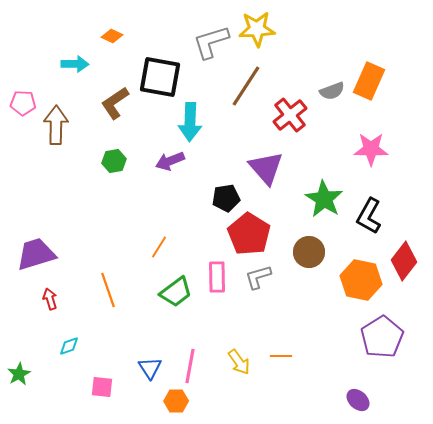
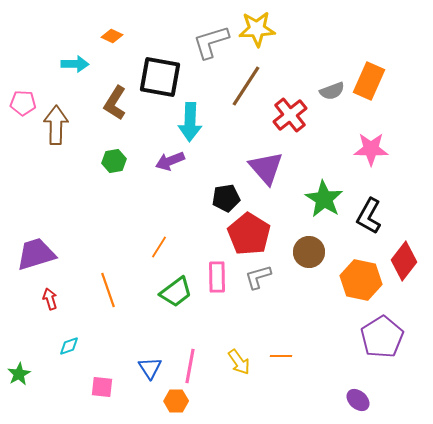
brown L-shape at (115, 103): rotated 24 degrees counterclockwise
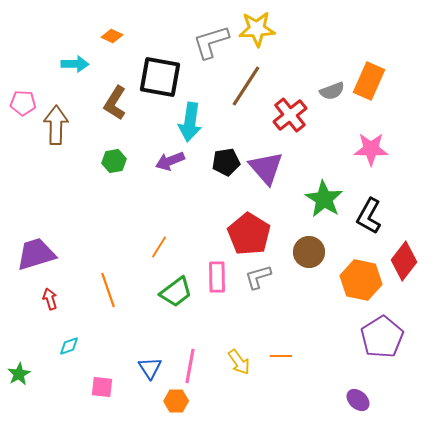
cyan arrow at (190, 122): rotated 6 degrees clockwise
black pentagon at (226, 198): moved 36 px up
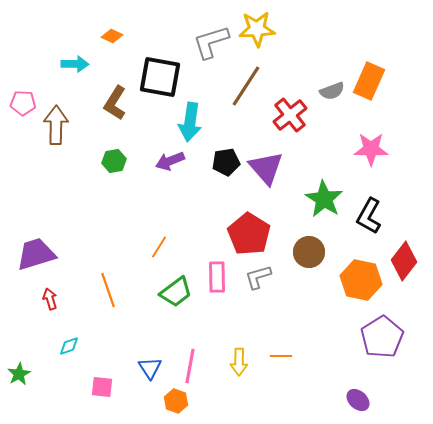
yellow arrow at (239, 362): rotated 36 degrees clockwise
orange hexagon at (176, 401): rotated 20 degrees clockwise
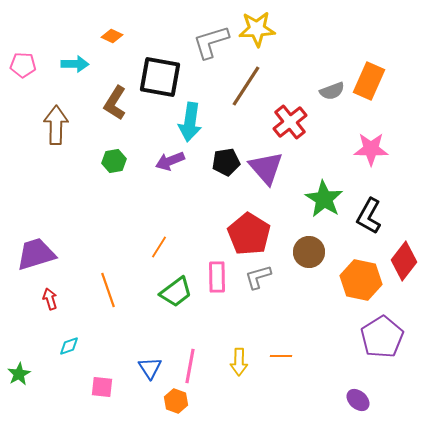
pink pentagon at (23, 103): moved 38 px up
red cross at (290, 115): moved 7 px down
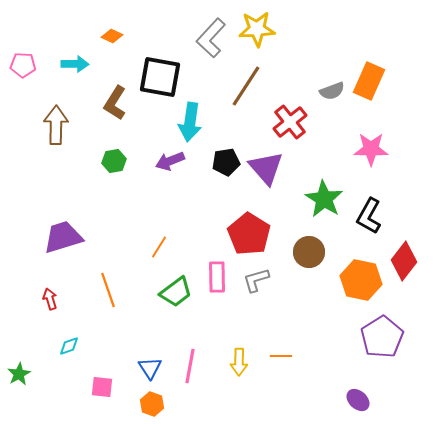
gray L-shape at (211, 42): moved 4 px up; rotated 30 degrees counterclockwise
purple trapezoid at (36, 254): moved 27 px right, 17 px up
gray L-shape at (258, 277): moved 2 px left, 3 px down
orange hexagon at (176, 401): moved 24 px left, 3 px down
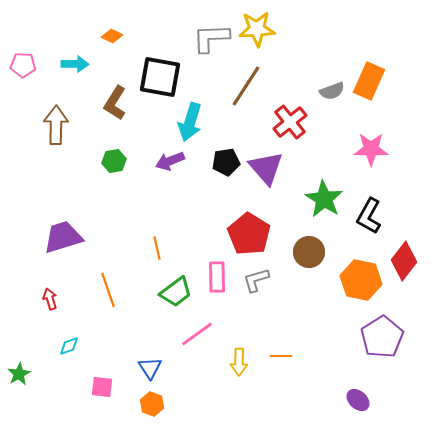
gray L-shape at (211, 38): rotated 45 degrees clockwise
cyan arrow at (190, 122): rotated 9 degrees clockwise
orange line at (159, 247): moved 2 px left, 1 px down; rotated 45 degrees counterclockwise
pink line at (190, 366): moved 7 px right, 32 px up; rotated 44 degrees clockwise
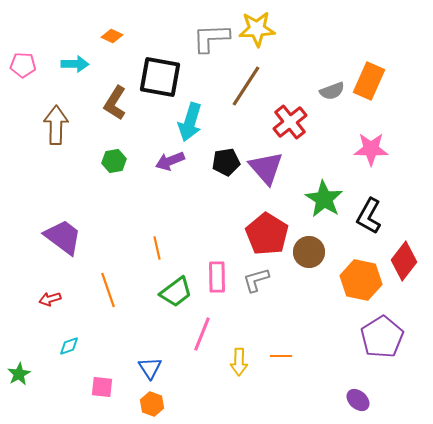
red pentagon at (249, 234): moved 18 px right
purple trapezoid at (63, 237): rotated 54 degrees clockwise
red arrow at (50, 299): rotated 90 degrees counterclockwise
pink line at (197, 334): moved 5 px right; rotated 32 degrees counterclockwise
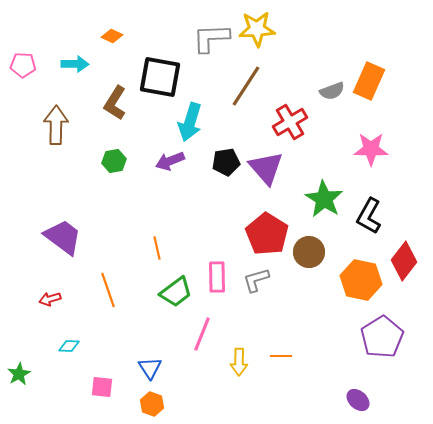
red cross at (290, 122): rotated 8 degrees clockwise
cyan diamond at (69, 346): rotated 20 degrees clockwise
